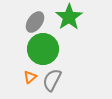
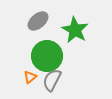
green star: moved 6 px right, 13 px down; rotated 8 degrees counterclockwise
gray ellipse: moved 3 px right, 1 px up; rotated 15 degrees clockwise
green circle: moved 4 px right, 7 px down
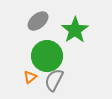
green star: rotated 8 degrees clockwise
gray semicircle: moved 2 px right
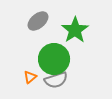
green circle: moved 7 px right, 3 px down
gray semicircle: moved 2 px right; rotated 135 degrees counterclockwise
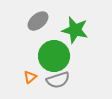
green star: rotated 24 degrees counterclockwise
green circle: moved 3 px up
gray semicircle: moved 2 px right
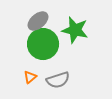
green circle: moved 11 px left, 12 px up
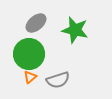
gray ellipse: moved 2 px left, 2 px down
green circle: moved 14 px left, 10 px down
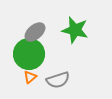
gray ellipse: moved 1 px left, 9 px down
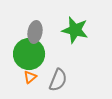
gray ellipse: rotated 40 degrees counterclockwise
gray semicircle: rotated 50 degrees counterclockwise
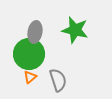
gray semicircle: rotated 40 degrees counterclockwise
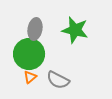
gray ellipse: moved 3 px up
gray semicircle: rotated 135 degrees clockwise
